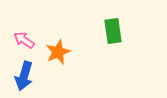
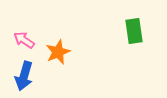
green rectangle: moved 21 px right
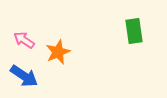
blue arrow: rotated 72 degrees counterclockwise
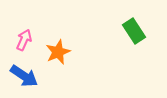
green rectangle: rotated 25 degrees counterclockwise
pink arrow: rotated 80 degrees clockwise
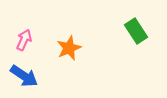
green rectangle: moved 2 px right
orange star: moved 11 px right, 4 px up
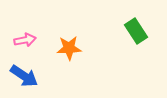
pink arrow: moved 1 px right; rotated 55 degrees clockwise
orange star: rotated 20 degrees clockwise
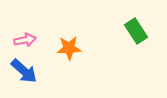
blue arrow: moved 5 px up; rotated 8 degrees clockwise
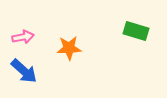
green rectangle: rotated 40 degrees counterclockwise
pink arrow: moved 2 px left, 3 px up
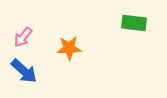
green rectangle: moved 2 px left, 8 px up; rotated 10 degrees counterclockwise
pink arrow: rotated 140 degrees clockwise
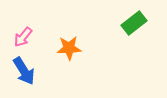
green rectangle: rotated 45 degrees counterclockwise
blue arrow: rotated 16 degrees clockwise
